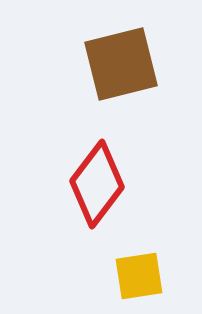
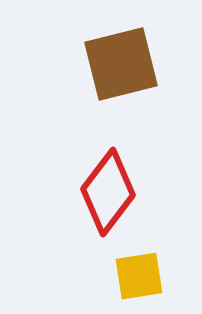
red diamond: moved 11 px right, 8 px down
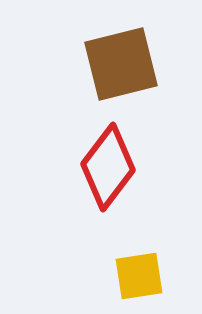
red diamond: moved 25 px up
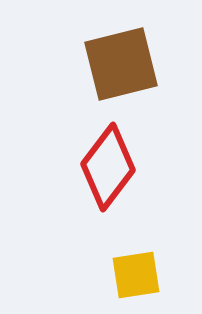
yellow square: moved 3 px left, 1 px up
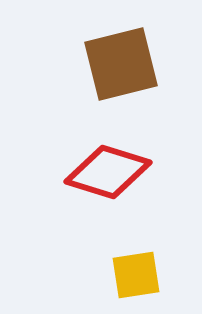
red diamond: moved 5 px down; rotated 70 degrees clockwise
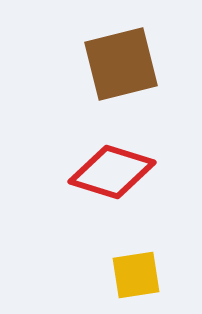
red diamond: moved 4 px right
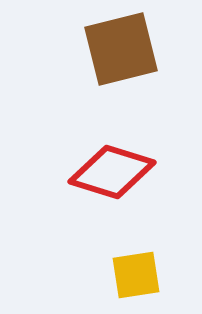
brown square: moved 15 px up
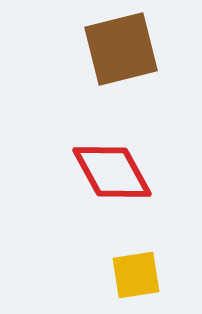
red diamond: rotated 44 degrees clockwise
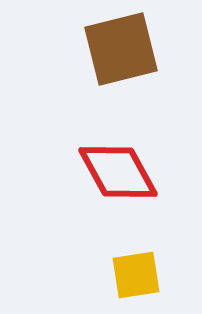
red diamond: moved 6 px right
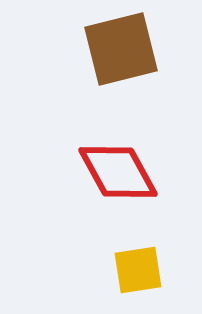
yellow square: moved 2 px right, 5 px up
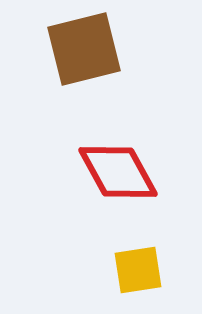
brown square: moved 37 px left
